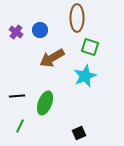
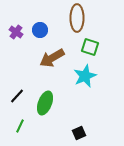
black line: rotated 42 degrees counterclockwise
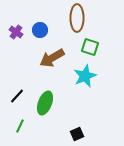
black square: moved 2 px left, 1 px down
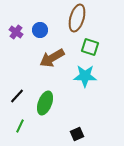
brown ellipse: rotated 16 degrees clockwise
cyan star: rotated 25 degrees clockwise
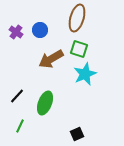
green square: moved 11 px left, 2 px down
brown arrow: moved 1 px left, 1 px down
cyan star: moved 2 px up; rotated 25 degrees counterclockwise
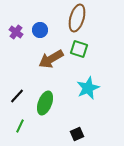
cyan star: moved 3 px right, 14 px down
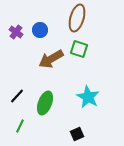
cyan star: moved 9 px down; rotated 20 degrees counterclockwise
